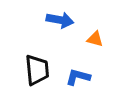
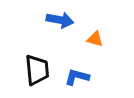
blue L-shape: moved 1 px left
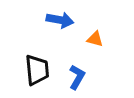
blue L-shape: rotated 105 degrees clockwise
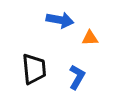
orange triangle: moved 5 px left, 1 px up; rotated 18 degrees counterclockwise
black trapezoid: moved 3 px left, 1 px up
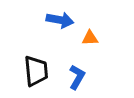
black trapezoid: moved 2 px right, 2 px down
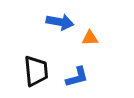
blue arrow: moved 2 px down
blue L-shape: rotated 45 degrees clockwise
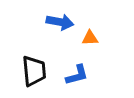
black trapezoid: moved 2 px left
blue L-shape: moved 2 px up
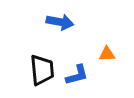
orange triangle: moved 17 px right, 16 px down
black trapezoid: moved 8 px right, 1 px up
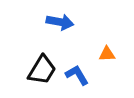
black trapezoid: rotated 36 degrees clockwise
blue L-shape: rotated 105 degrees counterclockwise
